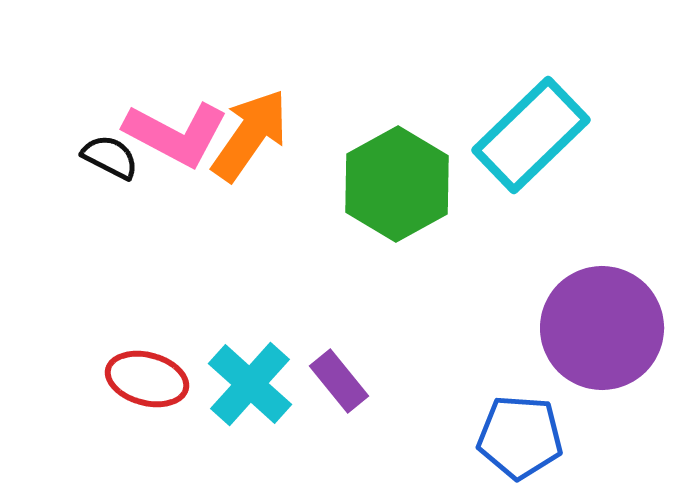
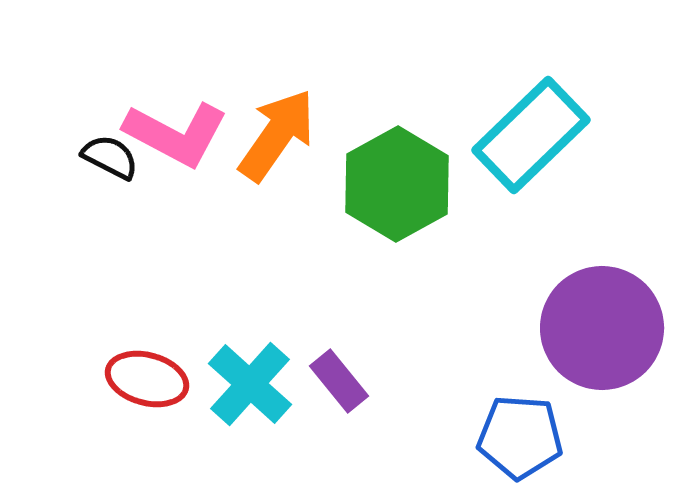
orange arrow: moved 27 px right
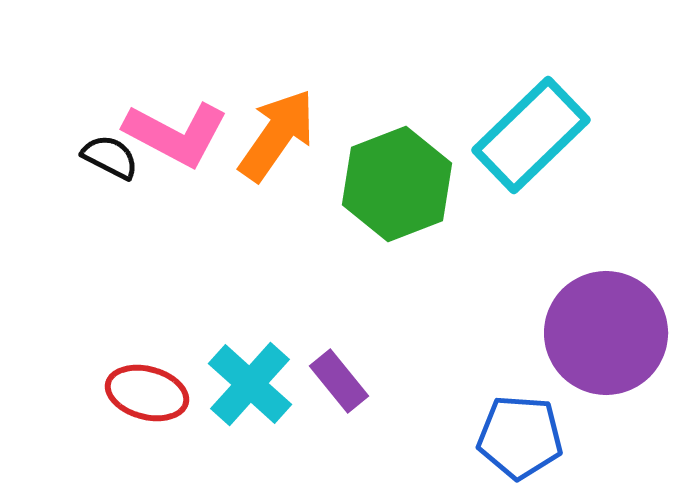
green hexagon: rotated 8 degrees clockwise
purple circle: moved 4 px right, 5 px down
red ellipse: moved 14 px down
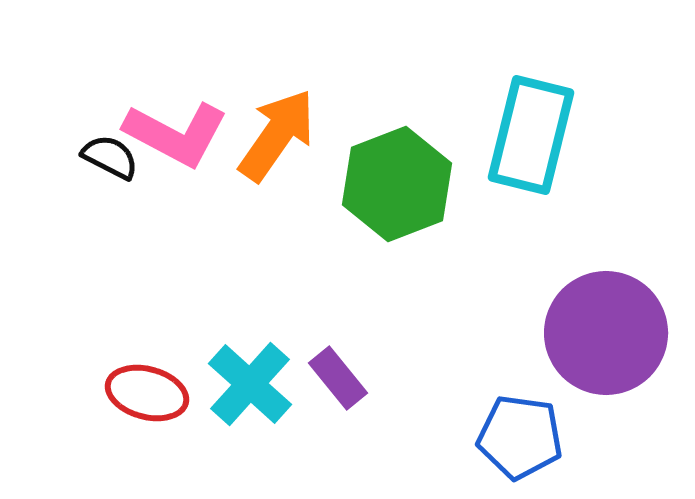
cyan rectangle: rotated 32 degrees counterclockwise
purple rectangle: moved 1 px left, 3 px up
blue pentagon: rotated 4 degrees clockwise
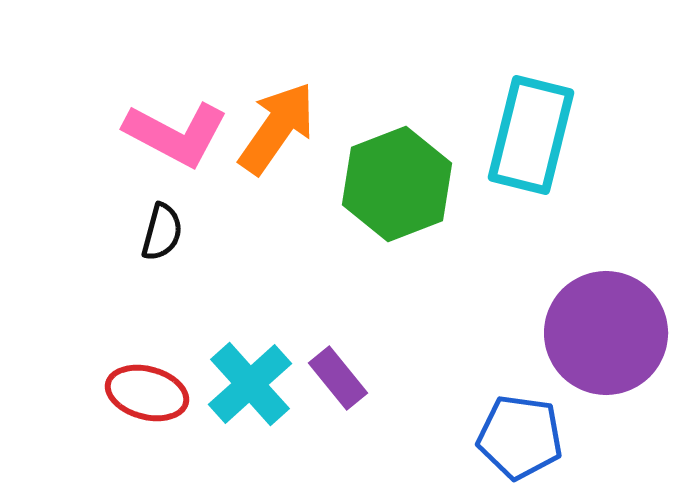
orange arrow: moved 7 px up
black semicircle: moved 52 px right, 75 px down; rotated 78 degrees clockwise
cyan cross: rotated 6 degrees clockwise
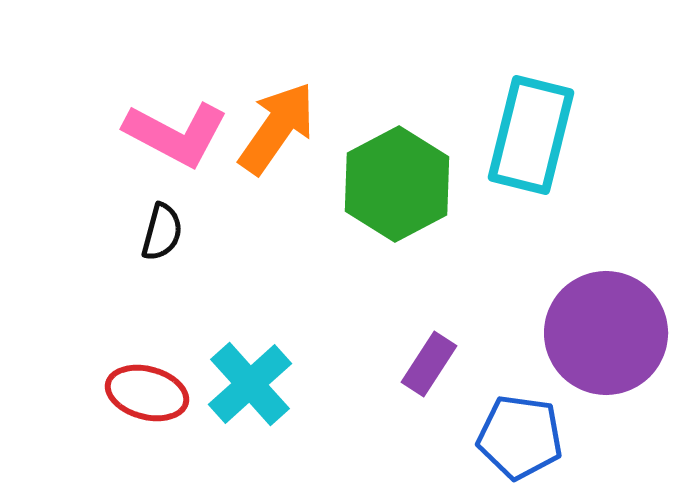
green hexagon: rotated 7 degrees counterclockwise
purple rectangle: moved 91 px right, 14 px up; rotated 72 degrees clockwise
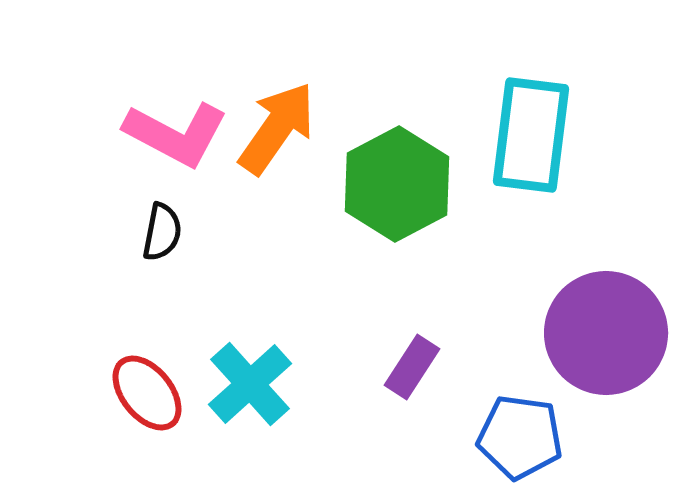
cyan rectangle: rotated 7 degrees counterclockwise
black semicircle: rotated 4 degrees counterclockwise
purple rectangle: moved 17 px left, 3 px down
red ellipse: rotated 36 degrees clockwise
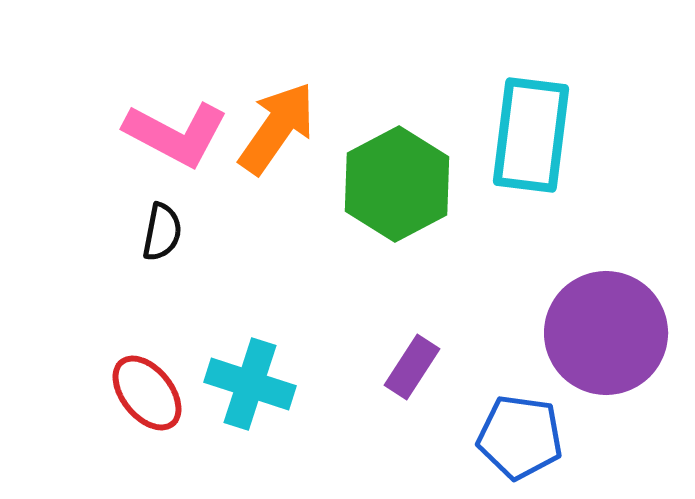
cyan cross: rotated 30 degrees counterclockwise
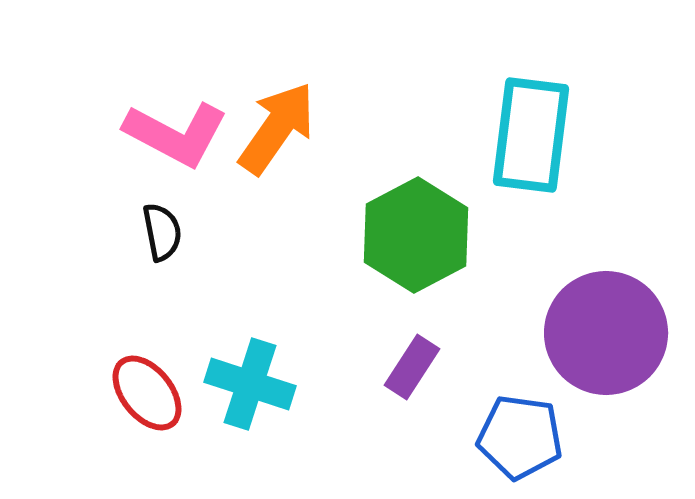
green hexagon: moved 19 px right, 51 px down
black semicircle: rotated 22 degrees counterclockwise
